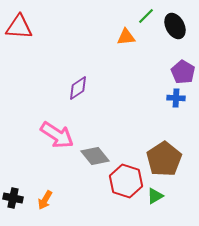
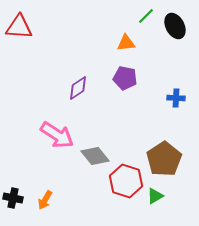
orange triangle: moved 6 px down
purple pentagon: moved 58 px left, 6 px down; rotated 20 degrees counterclockwise
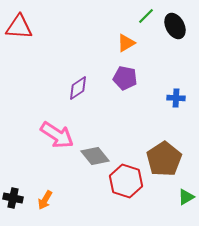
orange triangle: rotated 24 degrees counterclockwise
green triangle: moved 31 px right, 1 px down
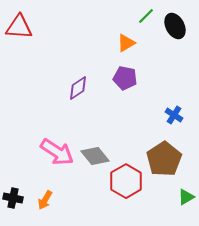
blue cross: moved 2 px left, 17 px down; rotated 30 degrees clockwise
pink arrow: moved 17 px down
red hexagon: rotated 12 degrees clockwise
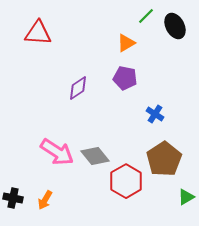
red triangle: moved 19 px right, 6 px down
blue cross: moved 19 px left, 1 px up
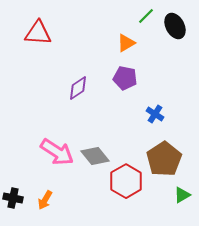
green triangle: moved 4 px left, 2 px up
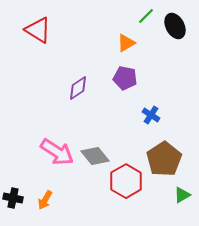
red triangle: moved 3 px up; rotated 28 degrees clockwise
blue cross: moved 4 px left, 1 px down
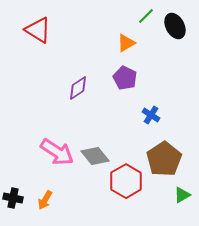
purple pentagon: rotated 15 degrees clockwise
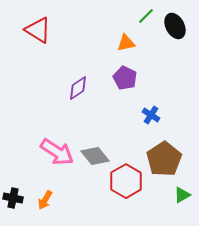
orange triangle: rotated 18 degrees clockwise
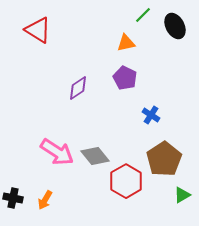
green line: moved 3 px left, 1 px up
